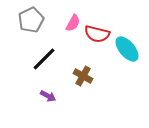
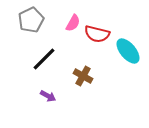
cyan ellipse: moved 1 px right, 2 px down
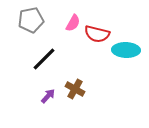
gray pentagon: rotated 15 degrees clockwise
cyan ellipse: moved 2 px left, 1 px up; rotated 48 degrees counterclockwise
brown cross: moved 8 px left, 13 px down
purple arrow: rotated 77 degrees counterclockwise
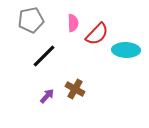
pink semicircle: rotated 30 degrees counterclockwise
red semicircle: rotated 60 degrees counterclockwise
black line: moved 3 px up
purple arrow: moved 1 px left
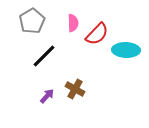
gray pentagon: moved 1 px right, 1 px down; rotated 20 degrees counterclockwise
